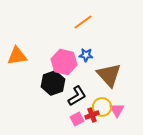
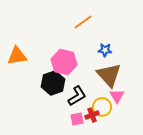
blue star: moved 19 px right, 5 px up
pink triangle: moved 14 px up
pink square: rotated 16 degrees clockwise
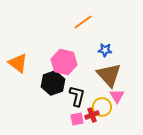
orange triangle: moved 1 px right, 7 px down; rotated 45 degrees clockwise
black L-shape: rotated 45 degrees counterclockwise
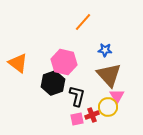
orange line: rotated 12 degrees counterclockwise
yellow circle: moved 6 px right
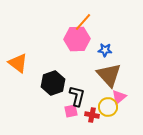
pink hexagon: moved 13 px right, 23 px up; rotated 15 degrees counterclockwise
pink triangle: moved 2 px right, 1 px down; rotated 21 degrees clockwise
red cross: rotated 32 degrees clockwise
pink square: moved 6 px left, 8 px up
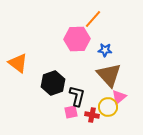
orange line: moved 10 px right, 3 px up
pink square: moved 1 px down
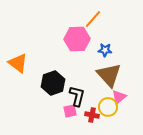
pink square: moved 1 px left, 1 px up
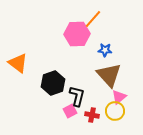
pink hexagon: moved 5 px up
yellow circle: moved 7 px right, 4 px down
pink square: rotated 16 degrees counterclockwise
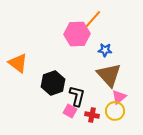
pink square: rotated 32 degrees counterclockwise
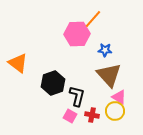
pink triangle: rotated 49 degrees counterclockwise
pink square: moved 5 px down
